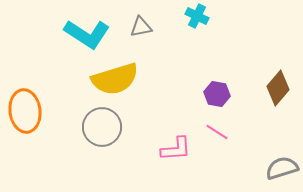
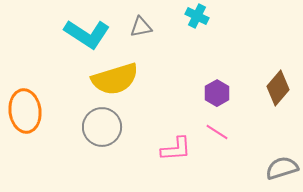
purple hexagon: moved 1 px up; rotated 20 degrees clockwise
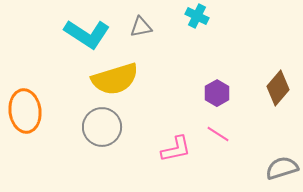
pink line: moved 1 px right, 2 px down
pink L-shape: rotated 8 degrees counterclockwise
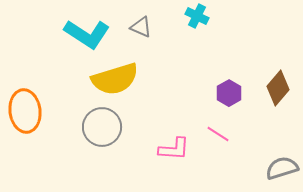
gray triangle: rotated 35 degrees clockwise
purple hexagon: moved 12 px right
pink L-shape: moved 2 px left; rotated 16 degrees clockwise
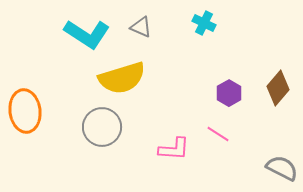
cyan cross: moved 7 px right, 7 px down
yellow semicircle: moved 7 px right, 1 px up
gray semicircle: rotated 44 degrees clockwise
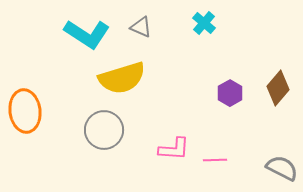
cyan cross: rotated 15 degrees clockwise
purple hexagon: moved 1 px right
gray circle: moved 2 px right, 3 px down
pink line: moved 3 px left, 26 px down; rotated 35 degrees counterclockwise
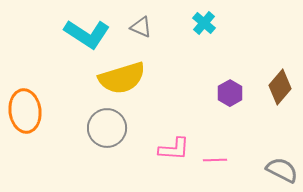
brown diamond: moved 2 px right, 1 px up
gray circle: moved 3 px right, 2 px up
gray semicircle: moved 2 px down
